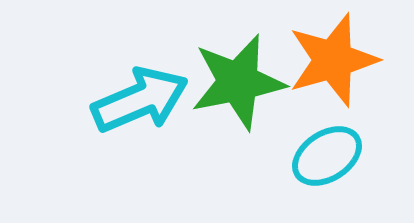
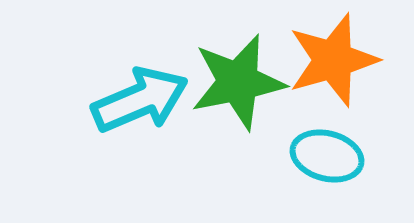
cyan ellipse: rotated 48 degrees clockwise
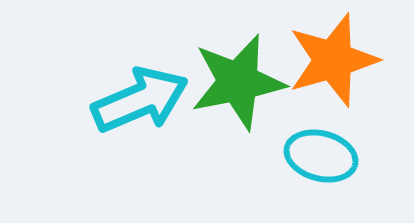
cyan ellipse: moved 6 px left
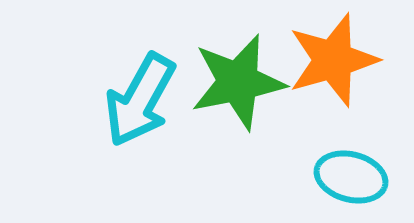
cyan arrow: rotated 142 degrees clockwise
cyan ellipse: moved 30 px right, 21 px down
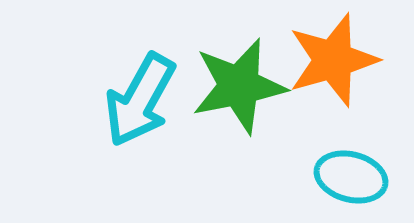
green star: moved 1 px right, 4 px down
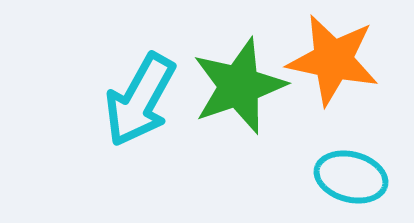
orange star: rotated 28 degrees clockwise
green star: rotated 8 degrees counterclockwise
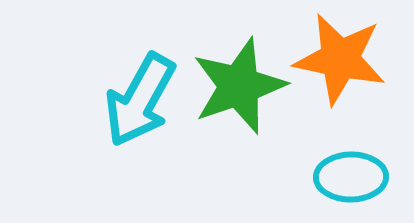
orange star: moved 7 px right, 1 px up
cyan ellipse: rotated 16 degrees counterclockwise
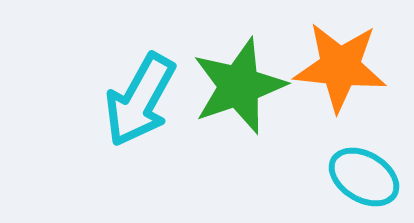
orange star: moved 8 px down; rotated 6 degrees counterclockwise
cyan ellipse: moved 13 px right; rotated 32 degrees clockwise
